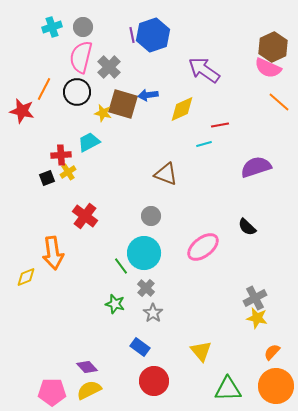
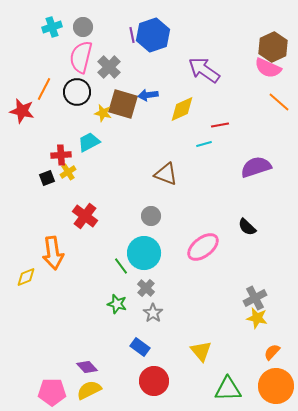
green star at (115, 304): moved 2 px right
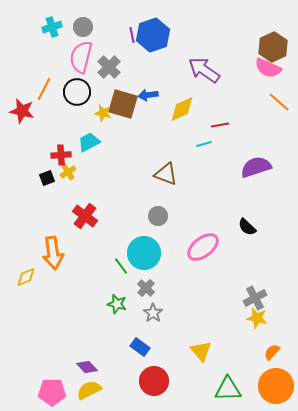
gray circle at (151, 216): moved 7 px right
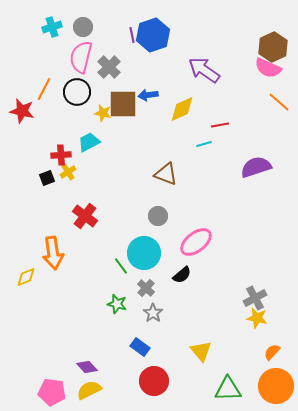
brown square at (123, 104): rotated 16 degrees counterclockwise
black semicircle at (247, 227): moved 65 px left, 48 px down; rotated 84 degrees counterclockwise
pink ellipse at (203, 247): moved 7 px left, 5 px up
pink pentagon at (52, 392): rotated 8 degrees clockwise
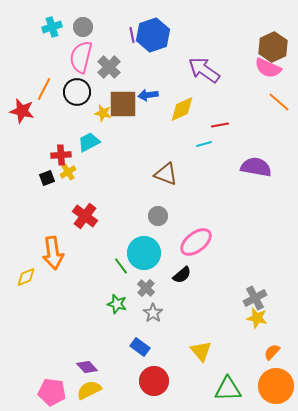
purple semicircle at (256, 167): rotated 28 degrees clockwise
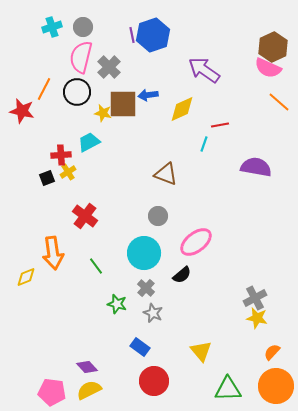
cyan line at (204, 144): rotated 56 degrees counterclockwise
green line at (121, 266): moved 25 px left
gray star at (153, 313): rotated 12 degrees counterclockwise
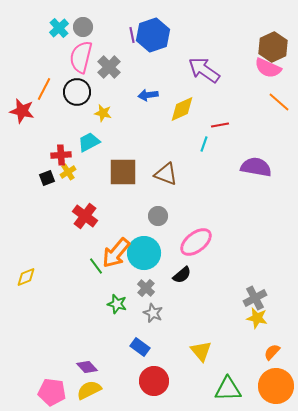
cyan cross at (52, 27): moved 7 px right, 1 px down; rotated 24 degrees counterclockwise
brown square at (123, 104): moved 68 px down
orange arrow at (53, 253): moved 63 px right; rotated 48 degrees clockwise
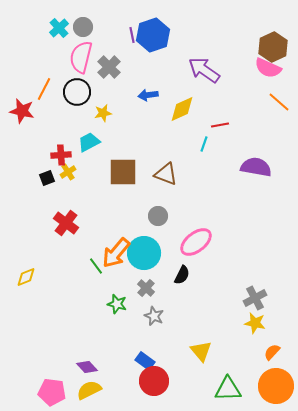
yellow star at (103, 113): rotated 24 degrees counterclockwise
red cross at (85, 216): moved 19 px left, 7 px down
black semicircle at (182, 275): rotated 24 degrees counterclockwise
gray star at (153, 313): moved 1 px right, 3 px down
yellow star at (257, 318): moved 2 px left, 5 px down
blue rectangle at (140, 347): moved 5 px right, 14 px down
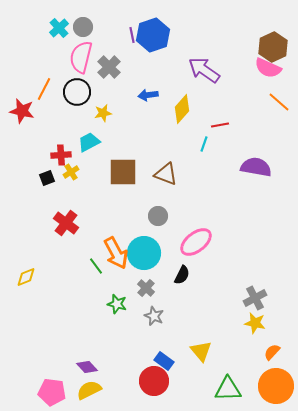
yellow diamond at (182, 109): rotated 24 degrees counterclockwise
yellow cross at (68, 172): moved 3 px right
orange arrow at (116, 253): rotated 68 degrees counterclockwise
blue rectangle at (145, 361): moved 19 px right
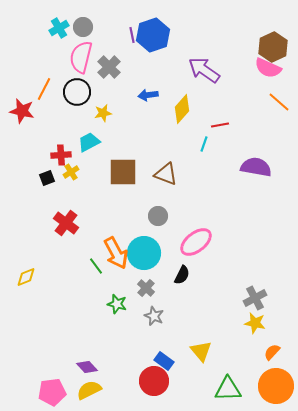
cyan cross at (59, 28): rotated 12 degrees clockwise
pink pentagon at (52, 392): rotated 16 degrees counterclockwise
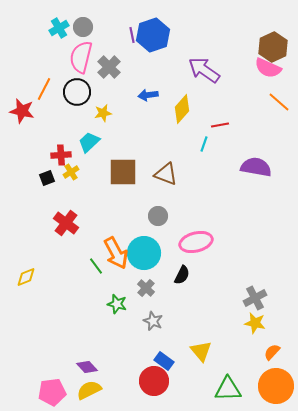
cyan trapezoid at (89, 142): rotated 15 degrees counterclockwise
pink ellipse at (196, 242): rotated 24 degrees clockwise
gray star at (154, 316): moved 1 px left, 5 px down
